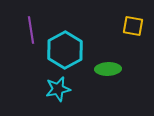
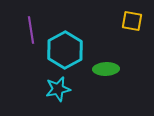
yellow square: moved 1 px left, 5 px up
green ellipse: moved 2 px left
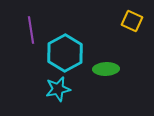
yellow square: rotated 15 degrees clockwise
cyan hexagon: moved 3 px down
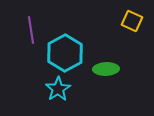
cyan star: rotated 20 degrees counterclockwise
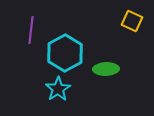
purple line: rotated 16 degrees clockwise
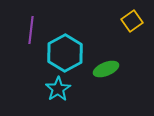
yellow square: rotated 30 degrees clockwise
green ellipse: rotated 20 degrees counterclockwise
